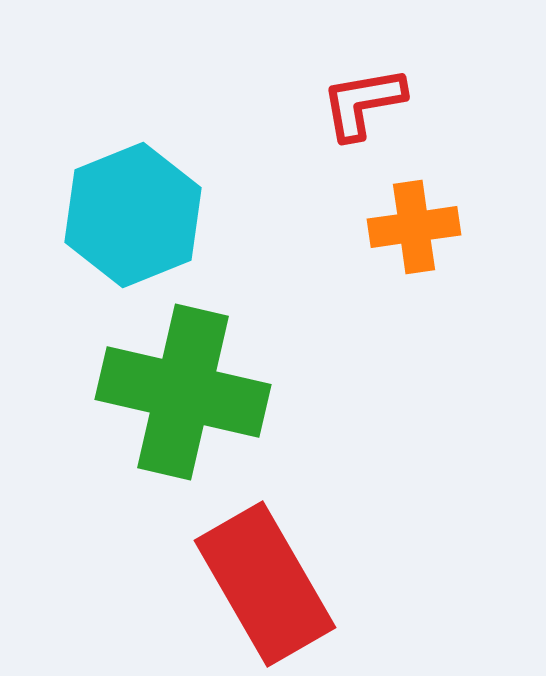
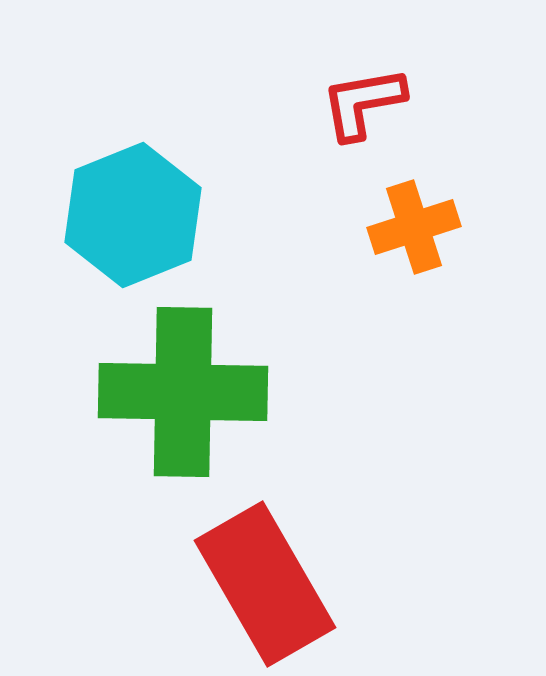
orange cross: rotated 10 degrees counterclockwise
green cross: rotated 12 degrees counterclockwise
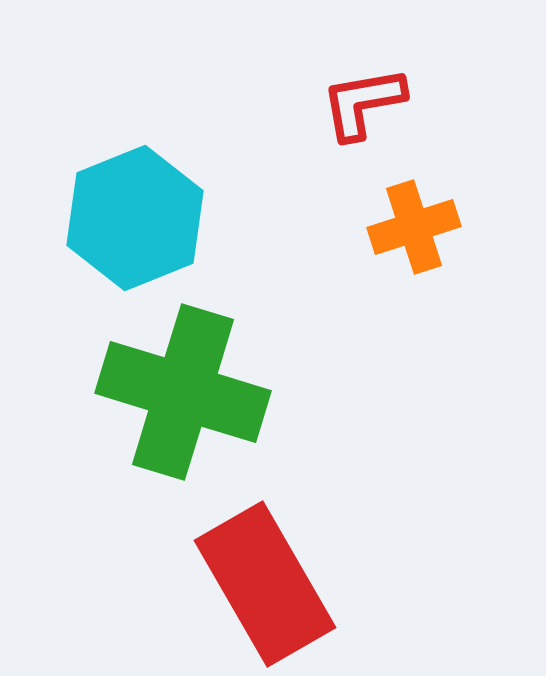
cyan hexagon: moved 2 px right, 3 px down
green cross: rotated 16 degrees clockwise
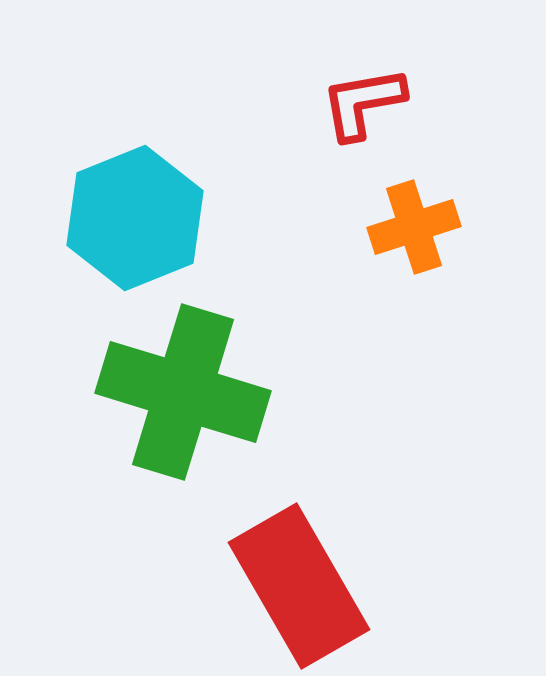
red rectangle: moved 34 px right, 2 px down
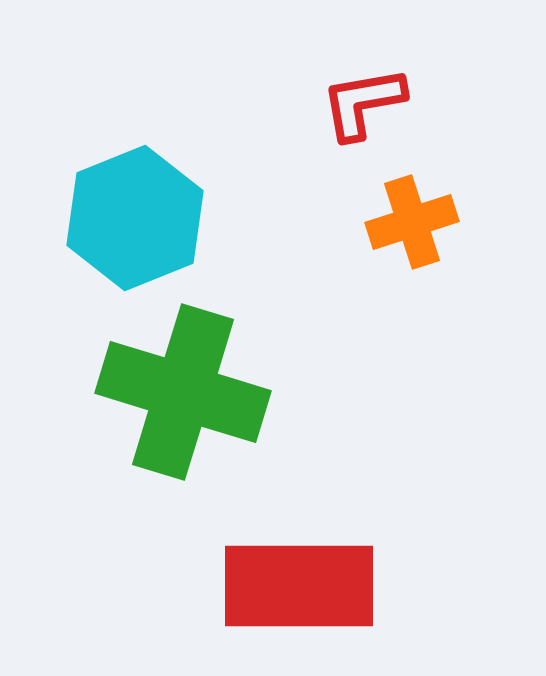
orange cross: moved 2 px left, 5 px up
red rectangle: rotated 60 degrees counterclockwise
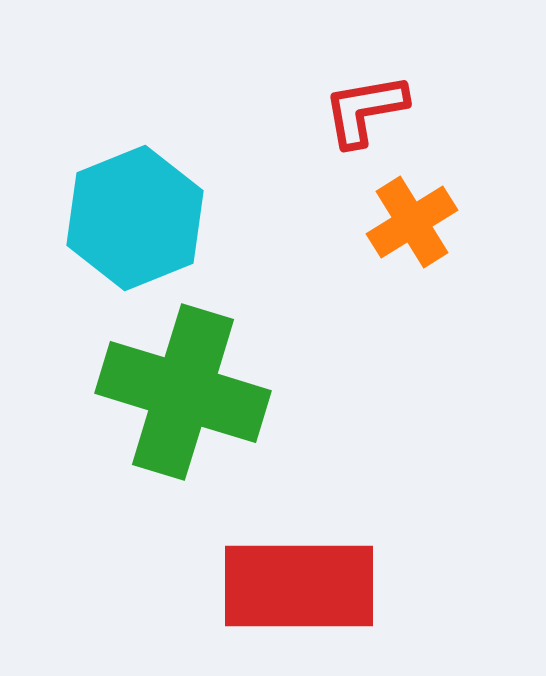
red L-shape: moved 2 px right, 7 px down
orange cross: rotated 14 degrees counterclockwise
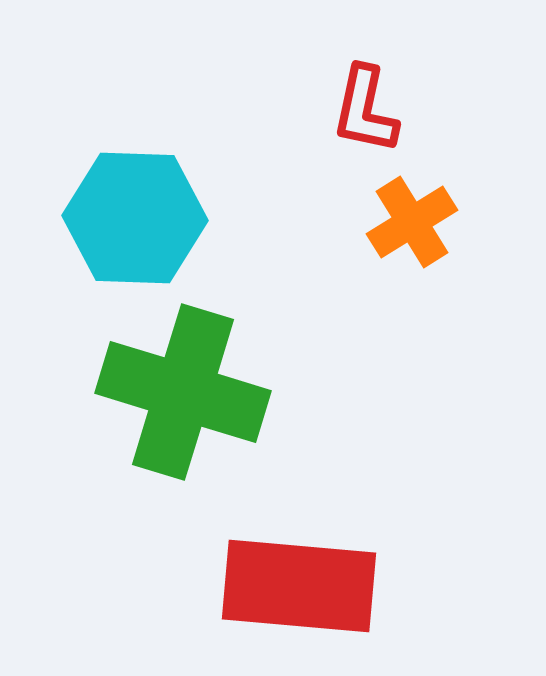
red L-shape: rotated 68 degrees counterclockwise
cyan hexagon: rotated 24 degrees clockwise
red rectangle: rotated 5 degrees clockwise
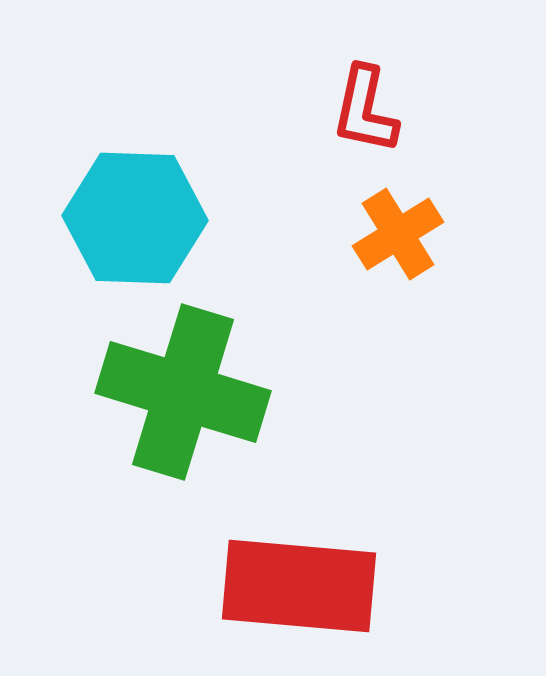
orange cross: moved 14 px left, 12 px down
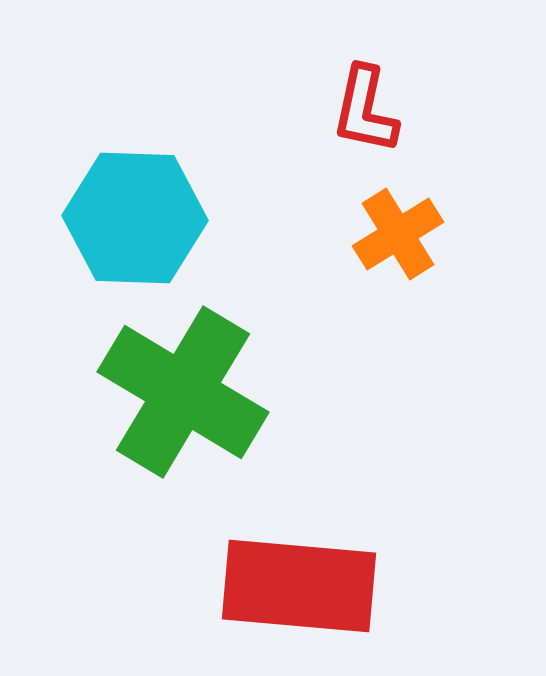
green cross: rotated 14 degrees clockwise
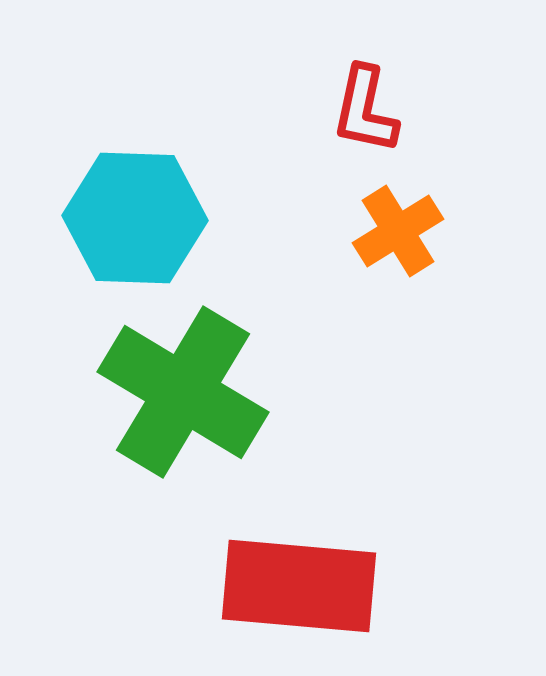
orange cross: moved 3 px up
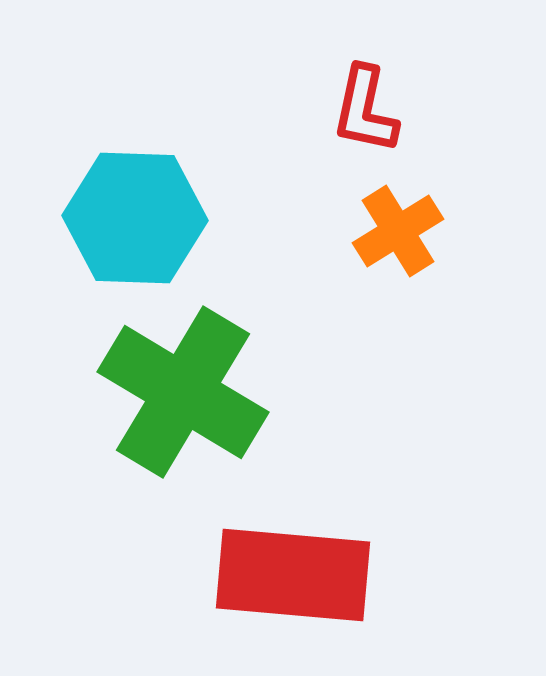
red rectangle: moved 6 px left, 11 px up
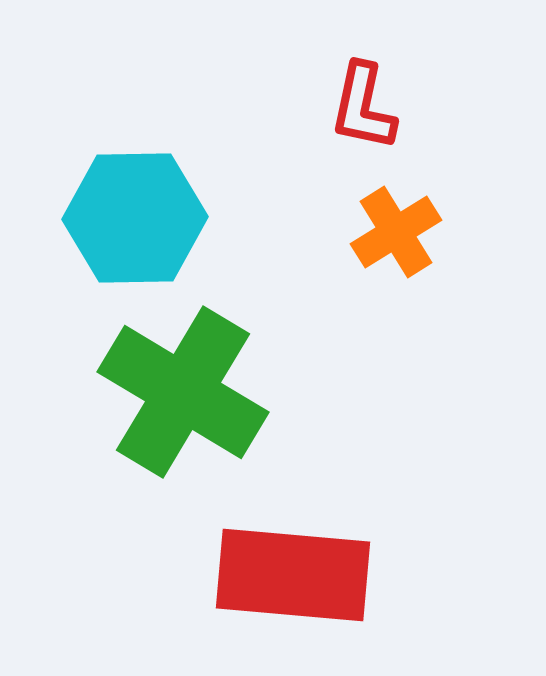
red L-shape: moved 2 px left, 3 px up
cyan hexagon: rotated 3 degrees counterclockwise
orange cross: moved 2 px left, 1 px down
